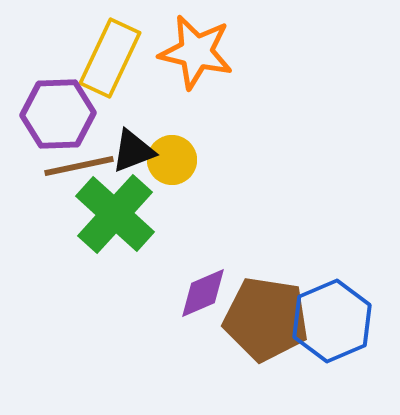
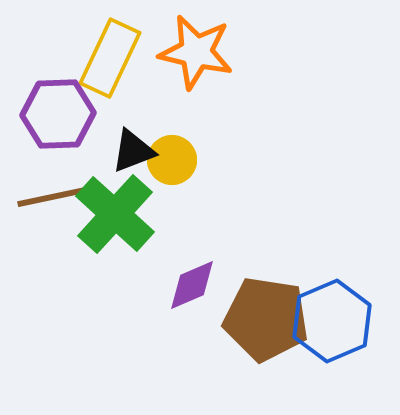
brown line: moved 27 px left, 31 px down
purple diamond: moved 11 px left, 8 px up
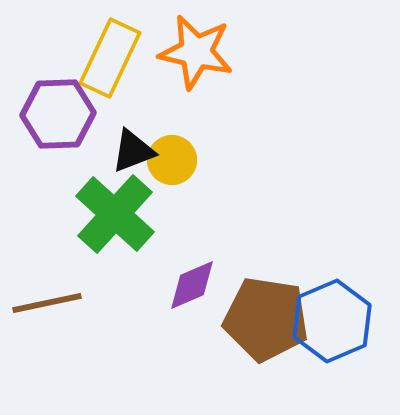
brown line: moved 5 px left, 106 px down
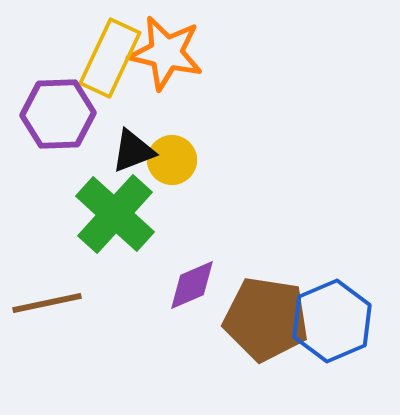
orange star: moved 30 px left, 1 px down
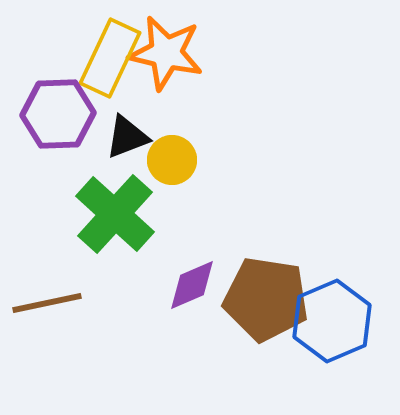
black triangle: moved 6 px left, 14 px up
brown pentagon: moved 20 px up
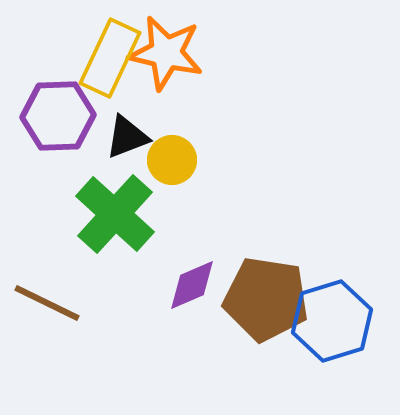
purple hexagon: moved 2 px down
brown line: rotated 38 degrees clockwise
blue hexagon: rotated 6 degrees clockwise
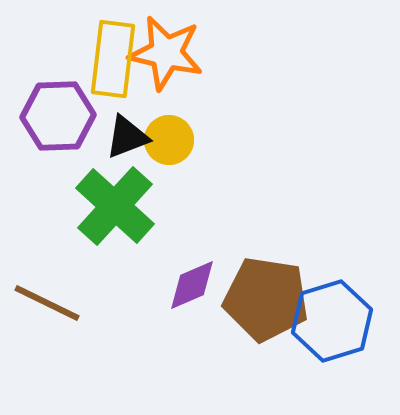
yellow rectangle: moved 3 px right, 1 px down; rotated 18 degrees counterclockwise
yellow circle: moved 3 px left, 20 px up
green cross: moved 8 px up
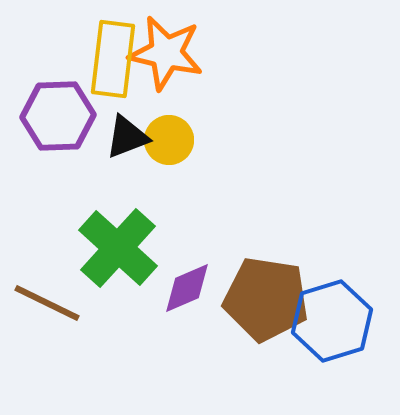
green cross: moved 3 px right, 42 px down
purple diamond: moved 5 px left, 3 px down
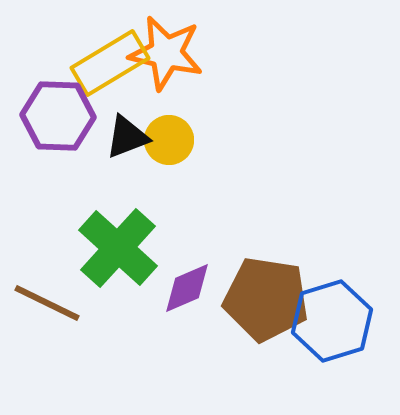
yellow rectangle: moved 3 px left, 4 px down; rotated 52 degrees clockwise
purple hexagon: rotated 4 degrees clockwise
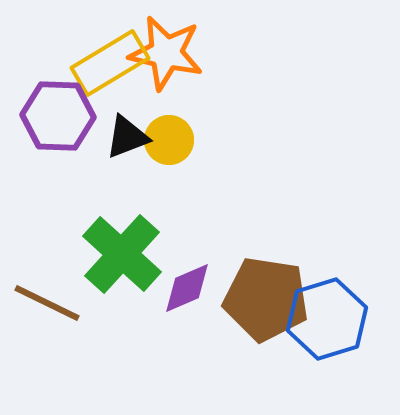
green cross: moved 4 px right, 6 px down
blue hexagon: moved 5 px left, 2 px up
